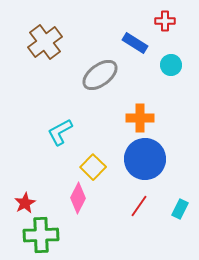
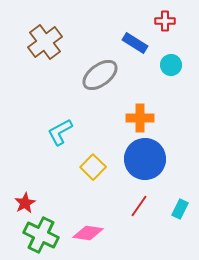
pink diamond: moved 10 px right, 35 px down; rotated 72 degrees clockwise
green cross: rotated 28 degrees clockwise
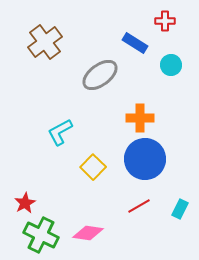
red line: rotated 25 degrees clockwise
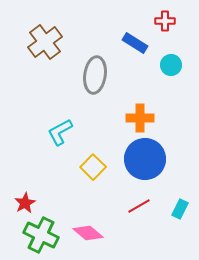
gray ellipse: moved 5 px left; rotated 45 degrees counterclockwise
pink diamond: rotated 32 degrees clockwise
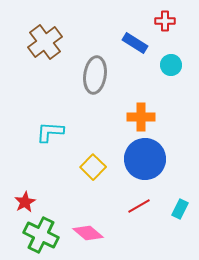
orange cross: moved 1 px right, 1 px up
cyan L-shape: moved 10 px left; rotated 32 degrees clockwise
red star: moved 1 px up
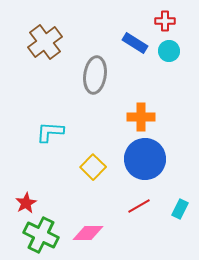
cyan circle: moved 2 px left, 14 px up
red star: moved 1 px right, 1 px down
pink diamond: rotated 40 degrees counterclockwise
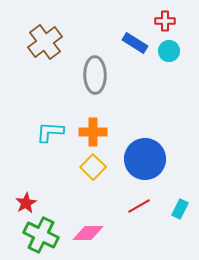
gray ellipse: rotated 9 degrees counterclockwise
orange cross: moved 48 px left, 15 px down
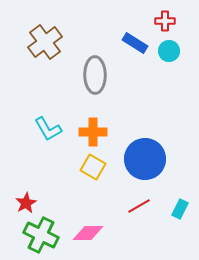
cyan L-shape: moved 2 px left, 3 px up; rotated 124 degrees counterclockwise
yellow square: rotated 15 degrees counterclockwise
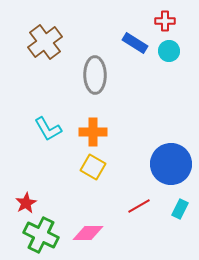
blue circle: moved 26 px right, 5 px down
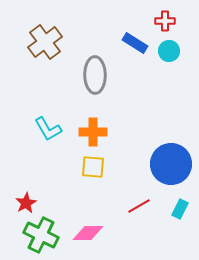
yellow square: rotated 25 degrees counterclockwise
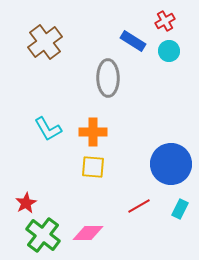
red cross: rotated 30 degrees counterclockwise
blue rectangle: moved 2 px left, 2 px up
gray ellipse: moved 13 px right, 3 px down
green cross: moved 2 px right; rotated 12 degrees clockwise
